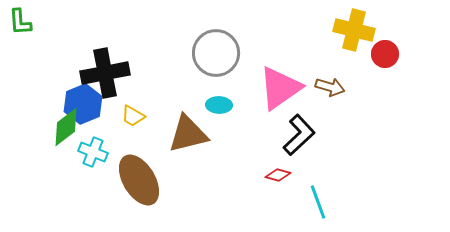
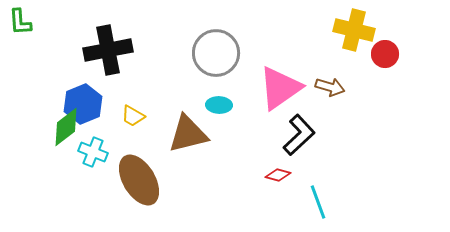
black cross: moved 3 px right, 23 px up
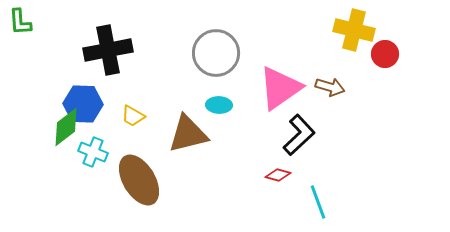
blue hexagon: rotated 24 degrees clockwise
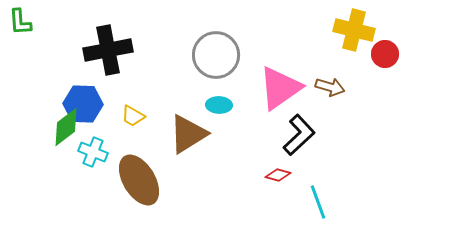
gray circle: moved 2 px down
brown triangle: rotated 18 degrees counterclockwise
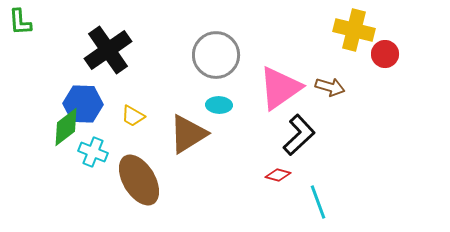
black cross: rotated 24 degrees counterclockwise
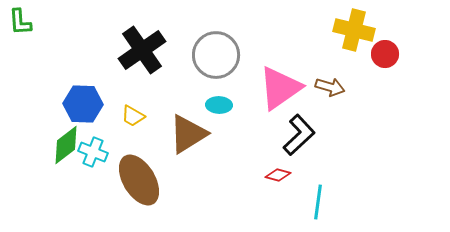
black cross: moved 34 px right
green diamond: moved 18 px down
cyan line: rotated 28 degrees clockwise
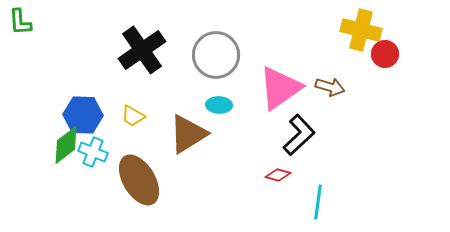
yellow cross: moved 7 px right
blue hexagon: moved 11 px down
